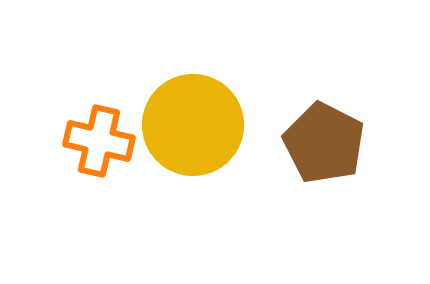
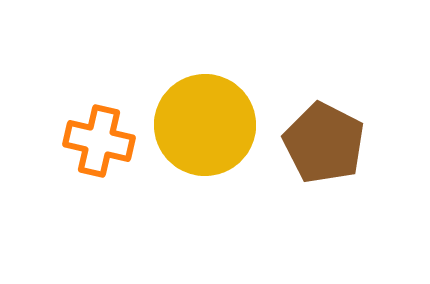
yellow circle: moved 12 px right
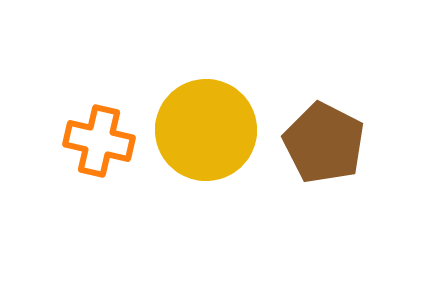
yellow circle: moved 1 px right, 5 px down
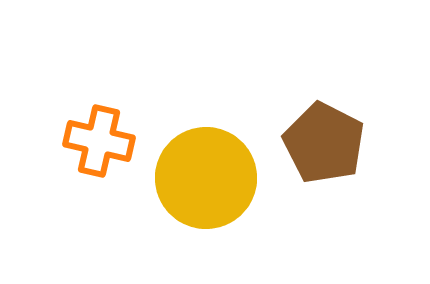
yellow circle: moved 48 px down
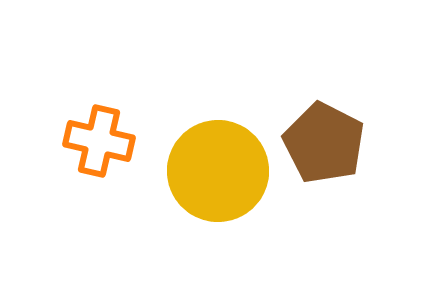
yellow circle: moved 12 px right, 7 px up
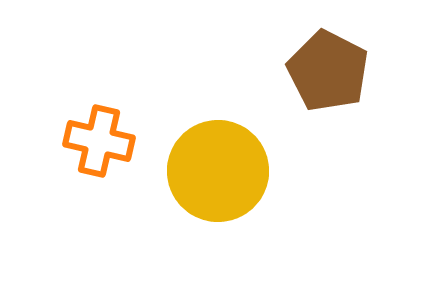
brown pentagon: moved 4 px right, 72 px up
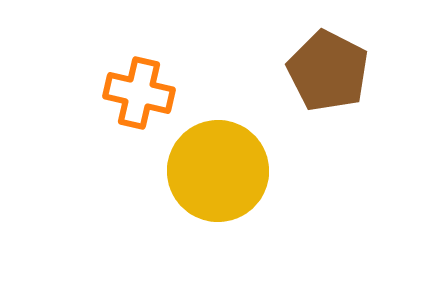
orange cross: moved 40 px right, 48 px up
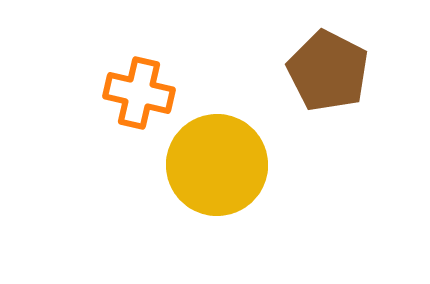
yellow circle: moved 1 px left, 6 px up
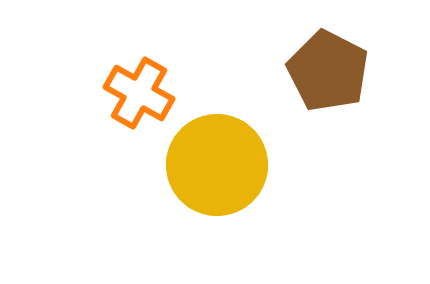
orange cross: rotated 16 degrees clockwise
